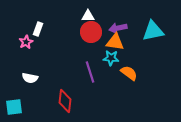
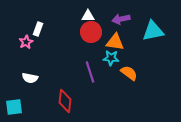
purple arrow: moved 3 px right, 9 px up
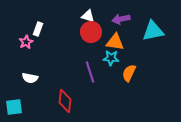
white triangle: rotated 16 degrees clockwise
orange semicircle: rotated 102 degrees counterclockwise
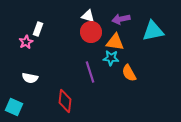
orange semicircle: rotated 54 degrees counterclockwise
cyan square: rotated 30 degrees clockwise
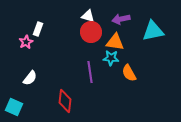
purple line: rotated 10 degrees clockwise
white semicircle: rotated 63 degrees counterclockwise
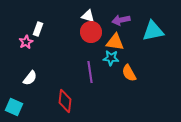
purple arrow: moved 1 px down
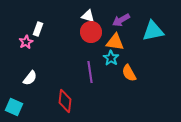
purple arrow: rotated 18 degrees counterclockwise
cyan star: rotated 28 degrees clockwise
